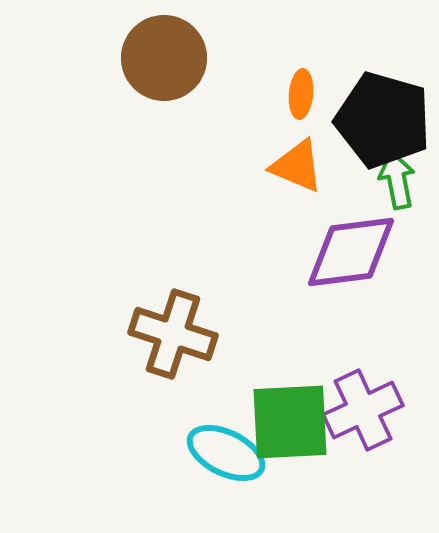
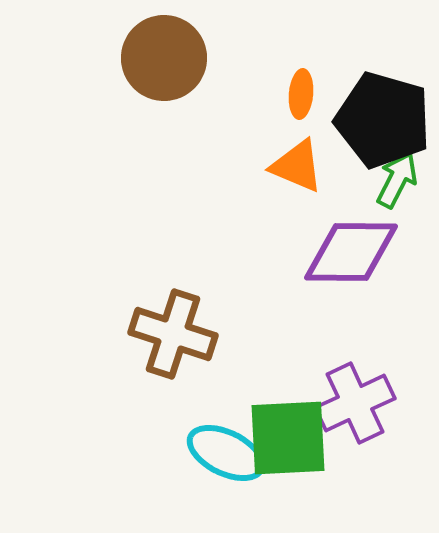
green arrow: rotated 38 degrees clockwise
purple diamond: rotated 8 degrees clockwise
purple cross: moved 8 px left, 7 px up
green square: moved 2 px left, 16 px down
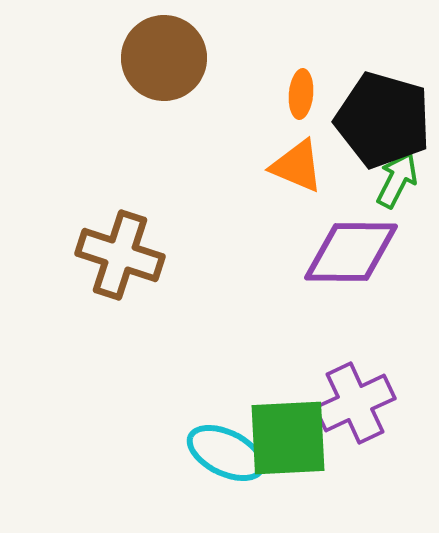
brown cross: moved 53 px left, 79 px up
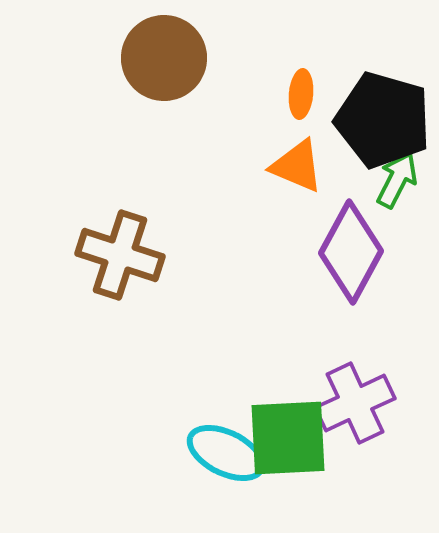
purple diamond: rotated 62 degrees counterclockwise
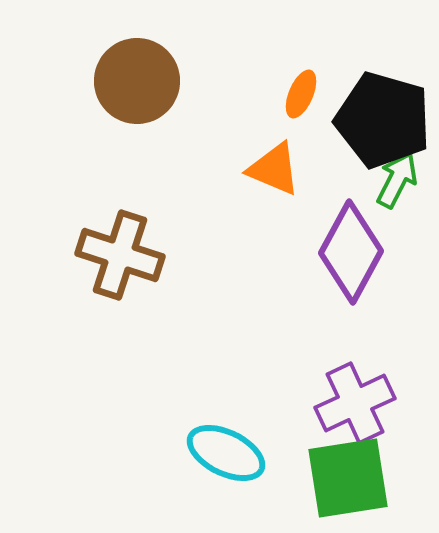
brown circle: moved 27 px left, 23 px down
orange ellipse: rotated 18 degrees clockwise
orange triangle: moved 23 px left, 3 px down
green square: moved 60 px right, 40 px down; rotated 6 degrees counterclockwise
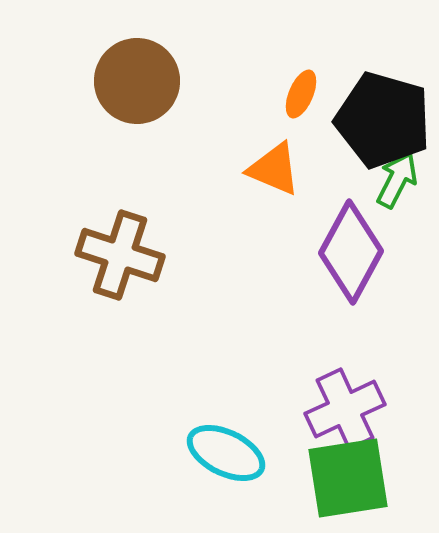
purple cross: moved 10 px left, 6 px down
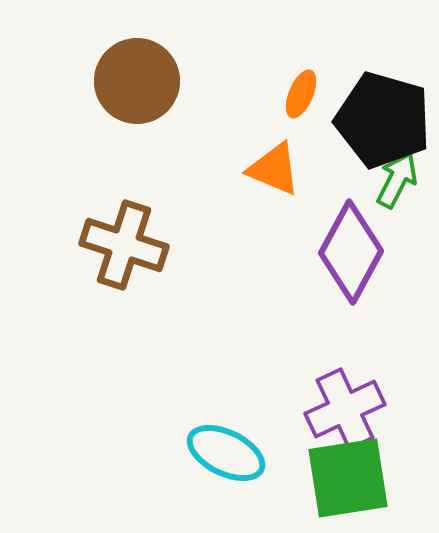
brown cross: moved 4 px right, 10 px up
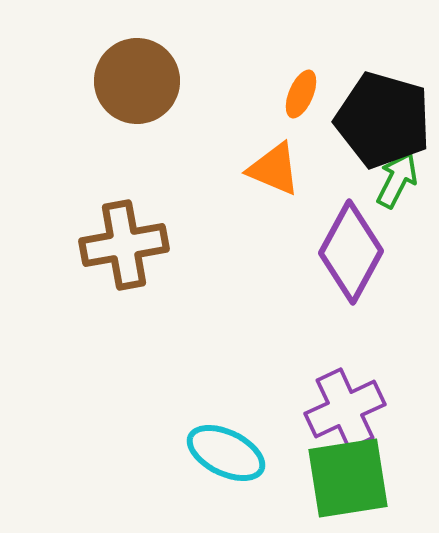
brown cross: rotated 28 degrees counterclockwise
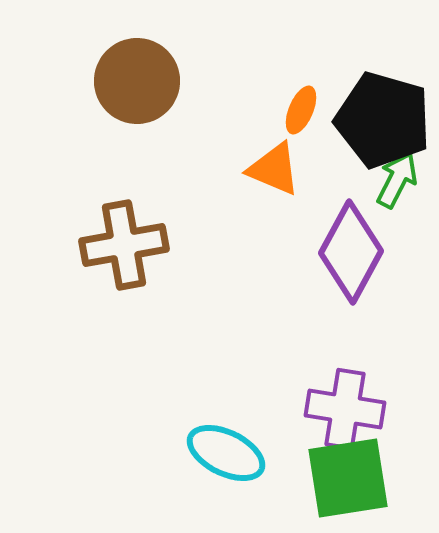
orange ellipse: moved 16 px down
purple cross: rotated 34 degrees clockwise
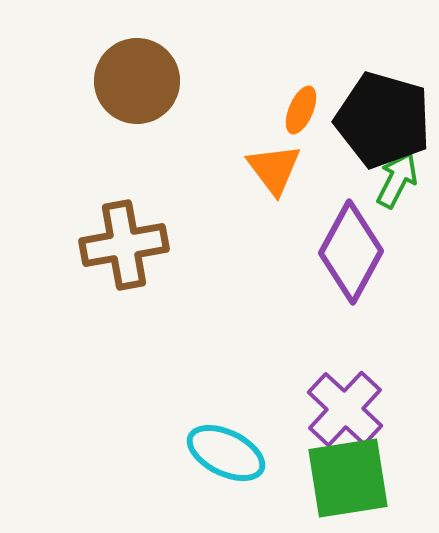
orange triangle: rotated 30 degrees clockwise
purple cross: rotated 34 degrees clockwise
